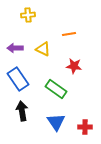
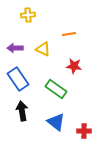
blue triangle: rotated 18 degrees counterclockwise
red cross: moved 1 px left, 4 px down
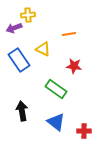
purple arrow: moved 1 px left, 20 px up; rotated 21 degrees counterclockwise
blue rectangle: moved 1 px right, 19 px up
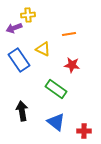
red star: moved 2 px left, 1 px up
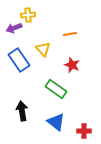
orange line: moved 1 px right
yellow triangle: rotated 21 degrees clockwise
red star: rotated 14 degrees clockwise
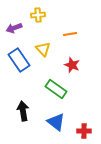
yellow cross: moved 10 px right
black arrow: moved 1 px right
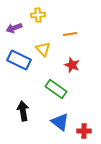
blue rectangle: rotated 30 degrees counterclockwise
blue triangle: moved 4 px right
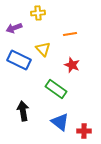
yellow cross: moved 2 px up
